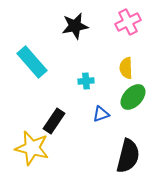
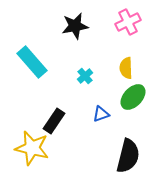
cyan cross: moved 1 px left, 5 px up; rotated 35 degrees counterclockwise
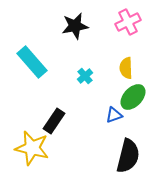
blue triangle: moved 13 px right, 1 px down
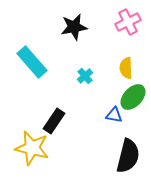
black star: moved 1 px left, 1 px down
blue triangle: rotated 30 degrees clockwise
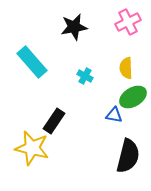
cyan cross: rotated 21 degrees counterclockwise
green ellipse: rotated 16 degrees clockwise
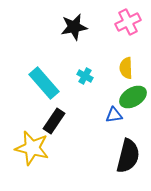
cyan rectangle: moved 12 px right, 21 px down
blue triangle: rotated 18 degrees counterclockwise
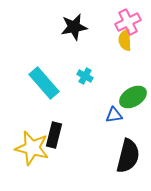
yellow semicircle: moved 1 px left, 28 px up
black rectangle: moved 14 px down; rotated 20 degrees counterclockwise
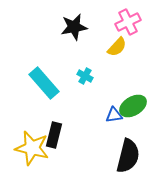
yellow semicircle: moved 8 px left, 7 px down; rotated 135 degrees counterclockwise
green ellipse: moved 9 px down
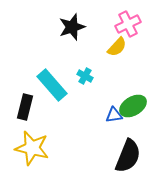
pink cross: moved 2 px down
black star: moved 2 px left; rotated 8 degrees counterclockwise
cyan rectangle: moved 8 px right, 2 px down
black rectangle: moved 29 px left, 28 px up
black semicircle: rotated 8 degrees clockwise
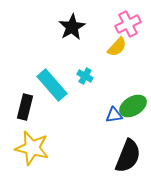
black star: rotated 12 degrees counterclockwise
